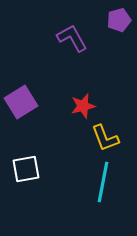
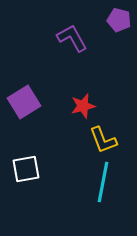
purple pentagon: rotated 30 degrees clockwise
purple square: moved 3 px right
yellow L-shape: moved 2 px left, 2 px down
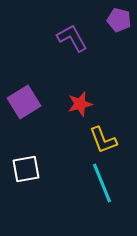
red star: moved 3 px left, 2 px up
cyan line: moved 1 px left, 1 px down; rotated 33 degrees counterclockwise
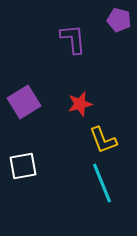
purple L-shape: moved 1 px right, 1 px down; rotated 24 degrees clockwise
white square: moved 3 px left, 3 px up
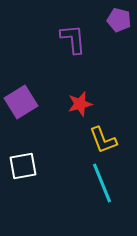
purple square: moved 3 px left
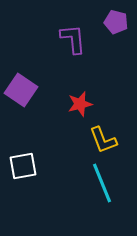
purple pentagon: moved 3 px left, 2 px down
purple square: moved 12 px up; rotated 24 degrees counterclockwise
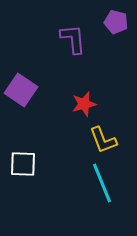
red star: moved 4 px right
white square: moved 2 px up; rotated 12 degrees clockwise
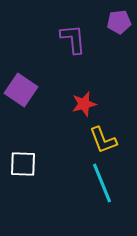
purple pentagon: moved 3 px right; rotated 20 degrees counterclockwise
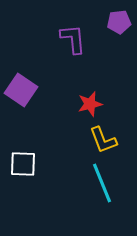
red star: moved 6 px right
